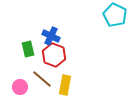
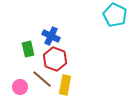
red hexagon: moved 1 px right, 4 px down
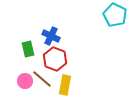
pink circle: moved 5 px right, 6 px up
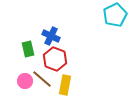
cyan pentagon: rotated 20 degrees clockwise
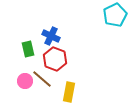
yellow rectangle: moved 4 px right, 7 px down
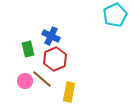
red hexagon: rotated 15 degrees clockwise
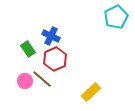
cyan pentagon: moved 1 px right, 2 px down
green rectangle: rotated 21 degrees counterclockwise
yellow rectangle: moved 22 px right; rotated 36 degrees clockwise
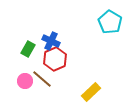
cyan pentagon: moved 6 px left, 5 px down; rotated 15 degrees counterclockwise
blue cross: moved 5 px down
green rectangle: rotated 63 degrees clockwise
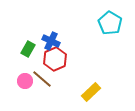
cyan pentagon: moved 1 px down
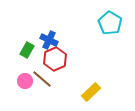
blue cross: moved 2 px left, 1 px up
green rectangle: moved 1 px left, 1 px down
